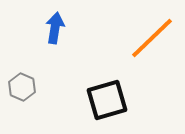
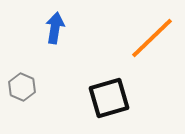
black square: moved 2 px right, 2 px up
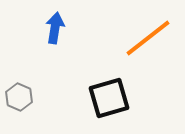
orange line: moved 4 px left; rotated 6 degrees clockwise
gray hexagon: moved 3 px left, 10 px down
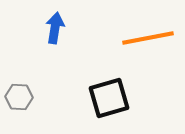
orange line: rotated 27 degrees clockwise
gray hexagon: rotated 20 degrees counterclockwise
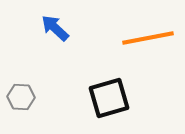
blue arrow: rotated 56 degrees counterclockwise
gray hexagon: moved 2 px right
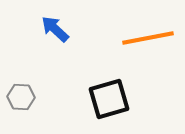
blue arrow: moved 1 px down
black square: moved 1 px down
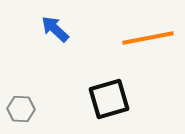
gray hexagon: moved 12 px down
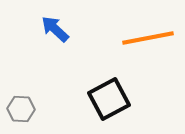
black square: rotated 12 degrees counterclockwise
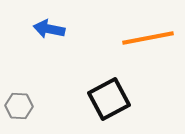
blue arrow: moved 6 px left; rotated 32 degrees counterclockwise
gray hexagon: moved 2 px left, 3 px up
